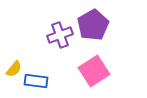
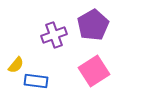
purple cross: moved 6 px left
yellow semicircle: moved 2 px right, 4 px up
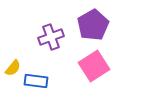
purple cross: moved 3 px left, 2 px down
yellow semicircle: moved 3 px left, 3 px down
pink square: moved 5 px up
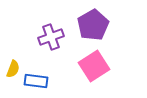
yellow semicircle: moved 1 px down; rotated 18 degrees counterclockwise
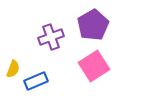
blue rectangle: rotated 30 degrees counterclockwise
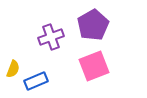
pink square: rotated 12 degrees clockwise
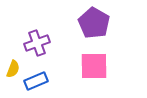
purple pentagon: moved 1 px right, 2 px up; rotated 12 degrees counterclockwise
purple cross: moved 14 px left, 6 px down
pink square: rotated 20 degrees clockwise
